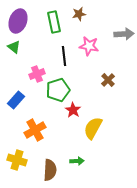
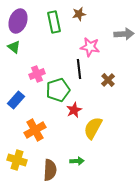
pink star: moved 1 px right, 1 px down
black line: moved 15 px right, 13 px down
red star: moved 1 px right; rotated 14 degrees clockwise
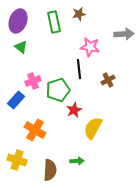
green triangle: moved 7 px right
pink cross: moved 4 px left, 7 px down
brown cross: rotated 16 degrees clockwise
orange cross: rotated 30 degrees counterclockwise
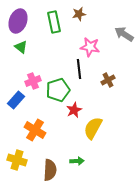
gray arrow: rotated 144 degrees counterclockwise
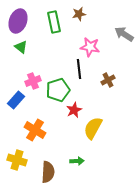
brown semicircle: moved 2 px left, 2 px down
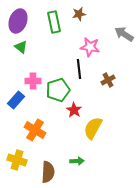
pink cross: rotated 21 degrees clockwise
red star: rotated 14 degrees counterclockwise
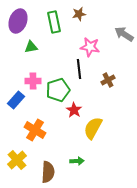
green triangle: moved 10 px right; rotated 48 degrees counterclockwise
yellow cross: rotated 30 degrees clockwise
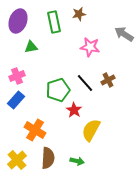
black line: moved 6 px right, 14 px down; rotated 36 degrees counterclockwise
pink cross: moved 16 px left, 5 px up; rotated 21 degrees counterclockwise
yellow semicircle: moved 2 px left, 2 px down
green arrow: rotated 16 degrees clockwise
brown semicircle: moved 14 px up
